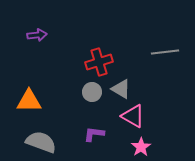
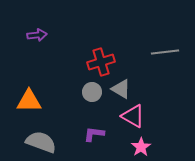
red cross: moved 2 px right
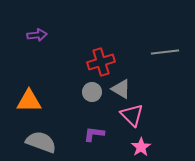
pink triangle: moved 1 px left, 1 px up; rotated 15 degrees clockwise
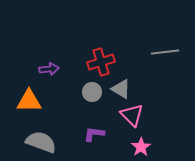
purple arrow: moved 12 px right, 34 px down
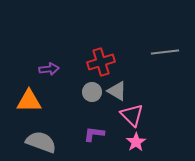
gray triangle: moved 4 px left, 2 px down
pink star: moved 5 px left, 5 px up
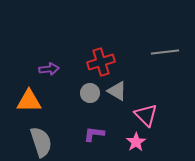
gray circle: moved 2 px left, 1 px down
pink triangle: moved 14 px right
gray semicircle: rotated 52 degrees clockwise
